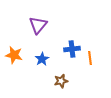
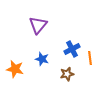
blue cross: rotated 21 degrees counterclockwise
orange star: moved 1 px right, 14 px down
blue star: rotated 24 degrees counterclockwise
brown star: moved 6 px right, 7 px up
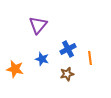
blue cross: moved 4 px left
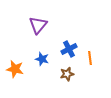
blue cross: moved 1 px right
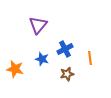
blue cross: moved 4 px left
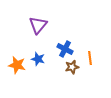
blue cross: rotated 35 degrees counterclockwise
blue star: moved 4 px left
orange star: moved 2 px right, 4 px up
brown star: moved 5 px right, 7 px up
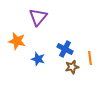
purple triangle: moved 8 px up
orange star: moved 24 px up
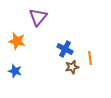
blue star: moved 23 px left, 12 px down
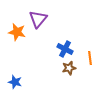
purple triangle: moved 2 px down
orange star: moved 9 px up
brown star: moved 3 px left, 1 px down
blue star: moved 11 px down
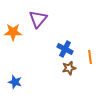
orange star: moved 4 px left; rotated 12 degrees counterclockwise
orange line: moved 1 px up
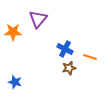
orange line: rotated 64 degrees counterclockwise
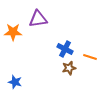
purple triangle: rotated 42 degrees clockwise
